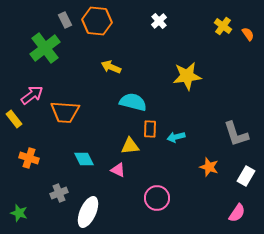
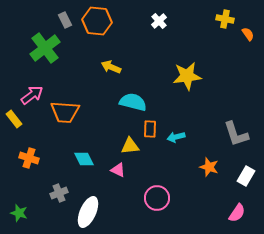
yellow cross: moved 2 px right, 7 px up; rotated 24 degrees counterclockwise
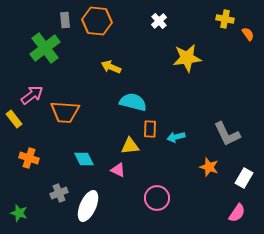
gray rectangle: rotated 21 degrees clockwise
yellow star: moved 18 px up
gray L-shape: moved 9 px left; rotated 8 degrees counterclockwise
white rectangle: moved 2 px left, 2 px down
white ellipse: moved 6 px up
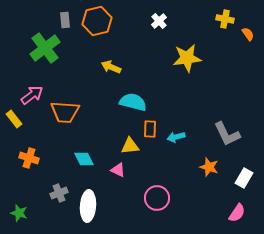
orange hexagon: rotated 20 degrees counterclockwise
white ellipse: rotated 20 degrees counterclockwise
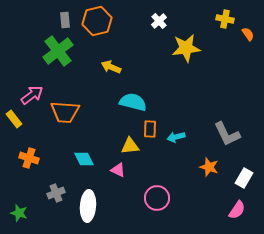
green cross: moved 13 px right, 3 px down
yellow star: moved 1 px left, 10 px up
gray cross: moved 3 px left
pink semicircle: moved 3 px up
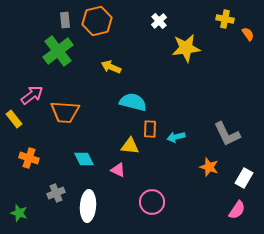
yellow triangle: rotated 12 degrees clockwise
pink circle: moved 5 px left, 4 px down
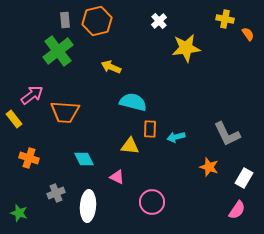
pink triangle: moved 1 px left, 7 px down
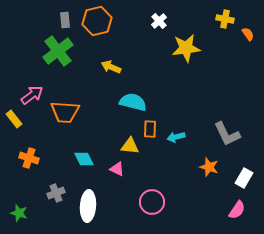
pink triangle: moved 8 px up
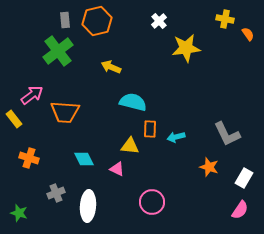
pink semicircle: moved 3 px right
